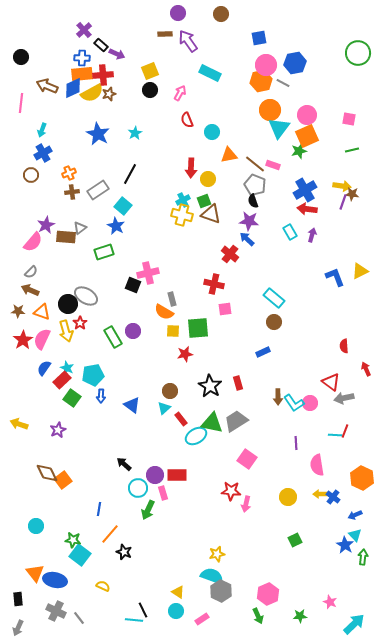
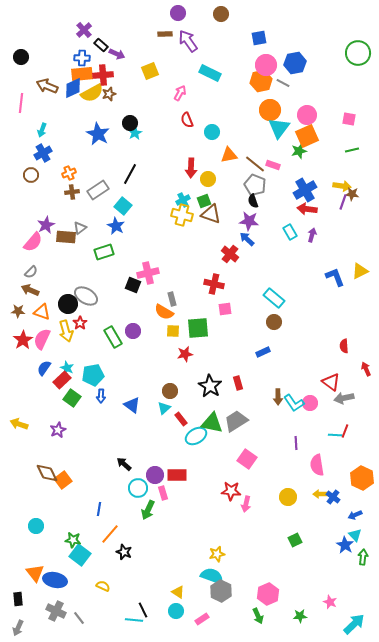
black circle at (150, 90): moved 20 px left, 33 px down
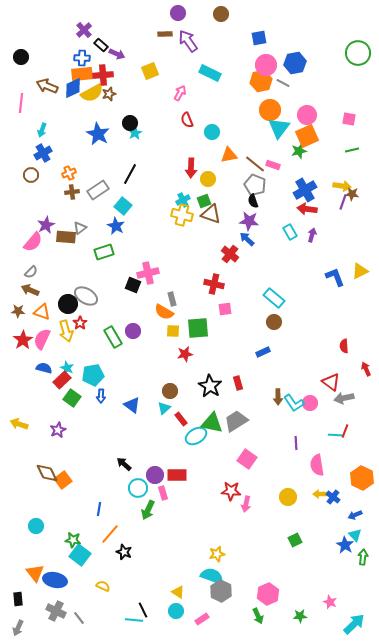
blue semicircle at (44, 368): rotated 70 degrees clockwise
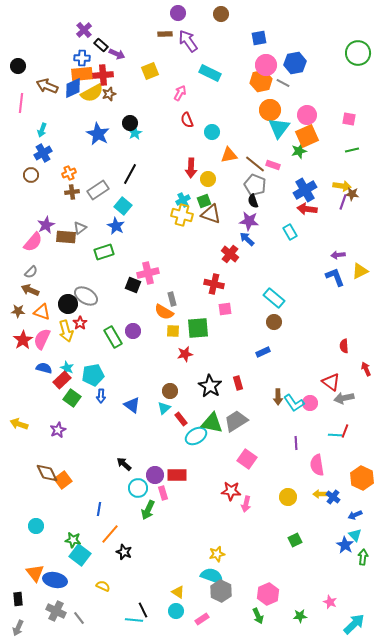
black circle at (21, 57): moved 3 px left, 9 px down
purple arrow at (312, 235): moved 26 px right, 20 px down; rotated 112 degrees counterclockwise
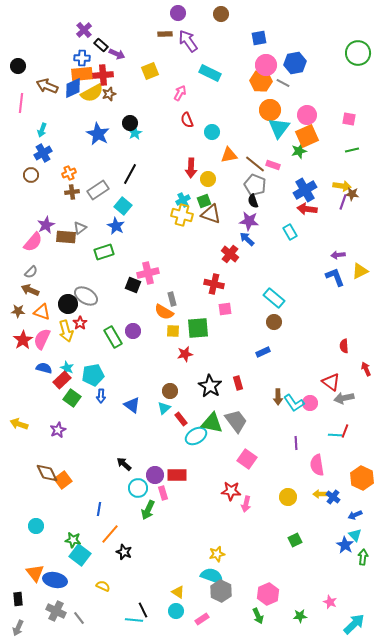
orange hexagon at (261, 81): rotated 15 degrees clockwise
gray trapezoid at (236, 421): rotated 85 degrees clockwise
